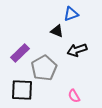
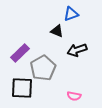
gray pentagon: moved 1 px left
black square: moved 2 px up
pink semicircle: rotated 48 degrees counterclockwise
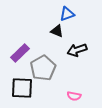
blue triangle: moved 4 px left
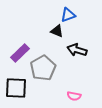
blue triangle: moved 1 px right, 1 px down
black arrow: rotated 36 degrees clockwise
black square: moved 6 px left
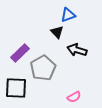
black triangle: moved 1 px down; rotated 24 degrees clockwise
pink semicircle: moved 1 px down; rotated 40 degrees counterclockwise
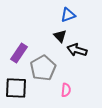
black triangle: moved 3 px right, 4 px down
purple rectangle: moved 1 px left; rotated 12 degrees counterclockwise
pink semicircle: moved 8 px left, 7 px up; rotated 56 degrees counterclockwise
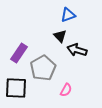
pink semicircle: rotated 24 degrees clockwise
